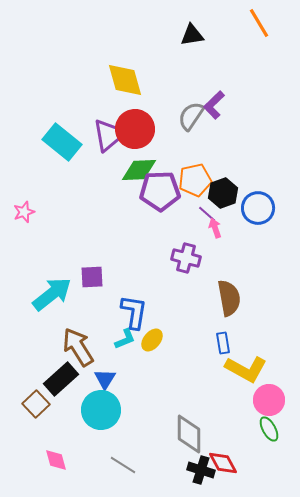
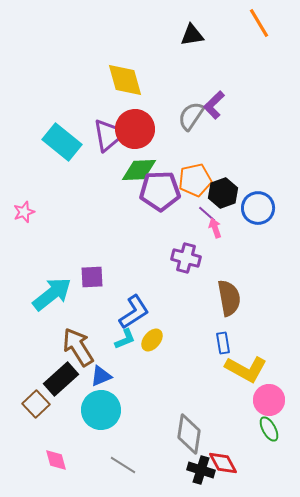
blue L-shape: rotated 48 degrees clockwise
blue triangle: moved 4 px left, 3 px up; rotated 35 degrees clockwise
gray diamond: rotated 9 degrees clockwise
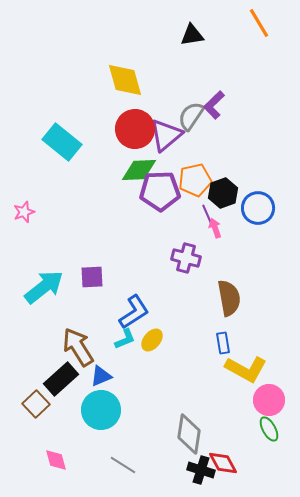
purple triangle: moved 57 px right
purple line: rotated 24 degrees clockwise
cyan arrow: moved 8 px left, 7 px up
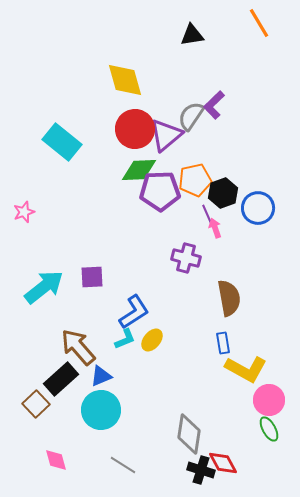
brown arrow: rotated 9 degrees counterclockwise
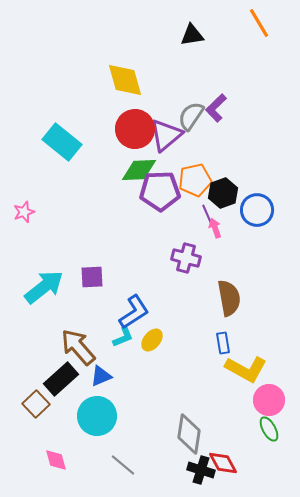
purple L-shape: moved 2 px right, 3 px down
blue circle: moved 1 px left, 2 px down
cyan L-shape: moved 2 px left, 2 px up
cyan circle: moved 4 px left, 6 px down
gray line: rotated 8 degrees clockwise
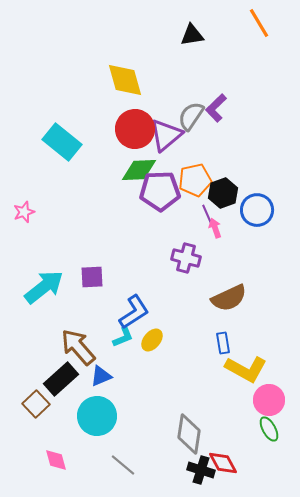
brown semicircle: rotated 75 degrees clockwise
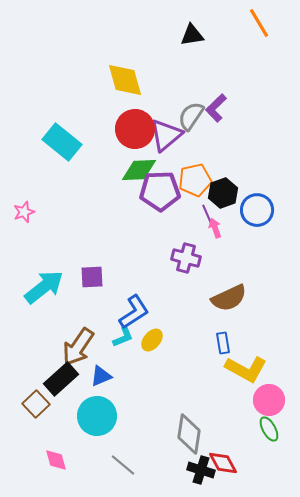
brown arrow: rotated 105 degrees counterclockwise
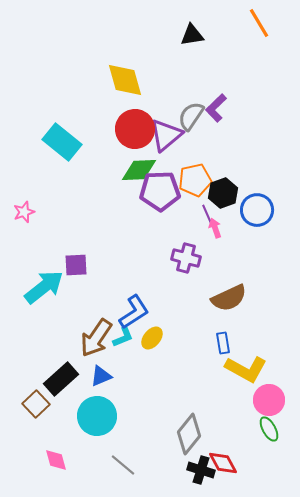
purple square: moved 16 px left, 12 px up
yellow ellipse: moved 2 px up
brown arrow: moved 18 px right, 9 px up
gray diamond: rotated 30 degrees clockwise
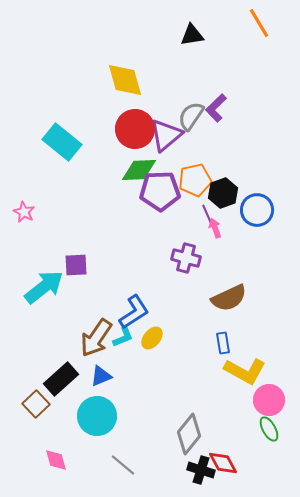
pink star: rotated 25 degrees counterclockwise
yellow L-shape: moved 1 px left, 2 px down
